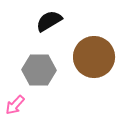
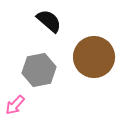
black semicircle: rotated 72 degrees clockwise
gray hexagon: rotated 12 degrees counterclockwise
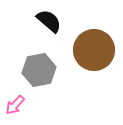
brown circle: moved 7 px up
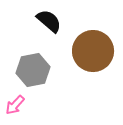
brown circle: moved 1 px left, 1 px down
gray hexagon: moved 6 px left
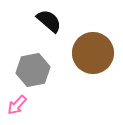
brown circle: moved 2 px down
pink arrow: moved 2 px right
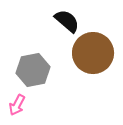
black semicircle: moved 18 px right
pink arrow: rotated 15 degrees counterclockwise
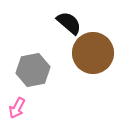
black semicircle: moved 2 px right, 2 px down
pink arrow: moved 3 px down
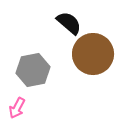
brown circle: moved 1 px down
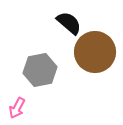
brown circle: moved 2 px right, 2 px up
gray hexagon: moved 7 px right
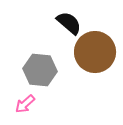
gray hexagon: rotated 16 degrees clockwise
pink arrow: moved 8 px right, 4 px up; rotated 20 degrees clockwise
